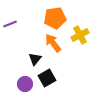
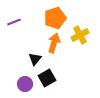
orange pentagon: rotated 10 degrees counterclockwise
purple line: moved 4 px right, 2 px up
orange arrow: moved 1 px right; rotated 54 degrees clockwise
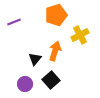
orange pentagon: moved 1 px right, 3 px up
orange arrow: moved 1 px right, 8 px down
black square: moved 4 px right, 2 px down; rotated 12 degrees counterclockwise
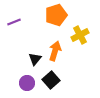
purple circle: moved 2 px right, 1 px up
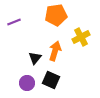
orange pentagon: rotated 10 degrees clockwise
yellow cross: moved 1 px right, 2 px down
black triangle: moved 1 px up
black square: rotated 24 degrees counterclockwise
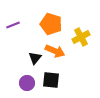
orange pentagon: moved 5 px left, 9 px down; rotated 25 degrees clockwise
purple line: moved 1 px left, 3 px down
orange arrow: rotated 96 degrees clockwise
black square: rotated 18 degrees counterclockwise
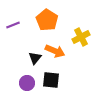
orange pentagon: moved 4 px left, 4 px up; rotated 15 degrees clockwise
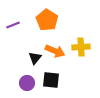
yellow cross: moved 10 px down; rotated 24 degrees clockwise
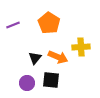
orange pentagon: moved 2 px right, 3 px down
orange arrow: moved 3 px right, 6 px down
